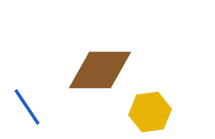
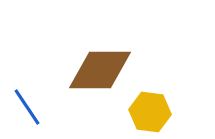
yellow hexagon: rotated 15 degrees clockwise
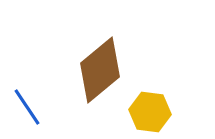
brown diamond: rotated 40 degrees counterclockwise
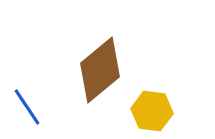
yellow hexagon: moved 2 px right, 1 px up
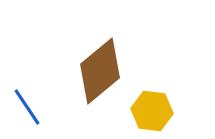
brown diamond: moved 1 px down
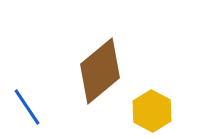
yellow hexagon: rotated 21 degrees clockwise
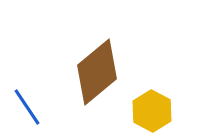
brown diamond: moved 3 px left, 1 px down
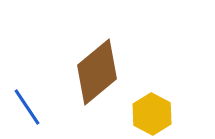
yellow hexagon: moved 3 px down
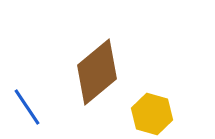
yellow hexagon: rotated 12 degrees counterclockwise
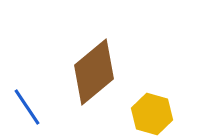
brown diamond: moved 3 px left
